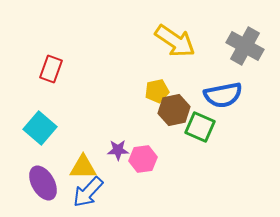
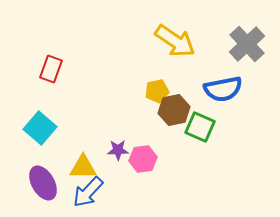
gray cross: moved 2 px right, 2 px up; rotated 18 degrees clockwise
blue semicircle: moved 6 px up
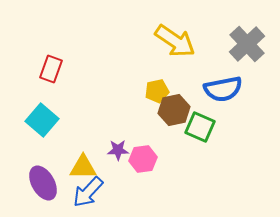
cyan square: moved 2 px right, 8 px up
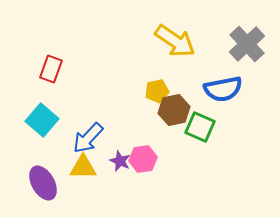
purple star: moved 2 px right, 11 px down; rotated 25 degrees clockwise
blue arrow: moved 54 px up
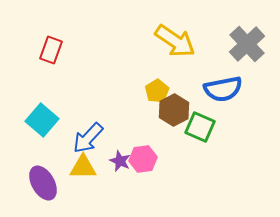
red rectangle: moved 19 px up
yellow pentagon: rotated 20 degrees counterclockwise
brown hexagon: rotated 16 degrees counterclockwise
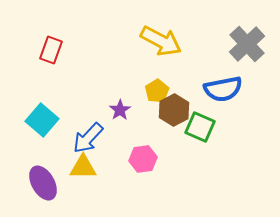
yellow arrow: moved 14 px left; rotated 6 degrees counterclockwise
purple star: moved 51 px up; rotated 15 degrees clockwise
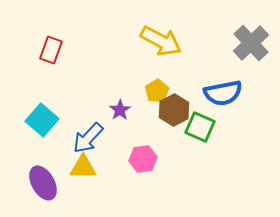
gray cross: moved 4 px right, 1 px up
blue semicircle: moved 4 px down
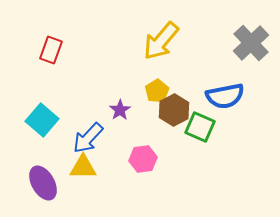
yellow arrow: rotated 102 degrees clockwise
blue semicircle: moved 2 px right, 3 px down
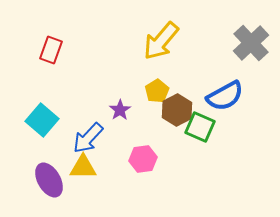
blue semicircle: rotated 18 degrees counterclockwise
brown hexagon: moved 3 px right
purple ellipse: moved 6 px right, 3 px up
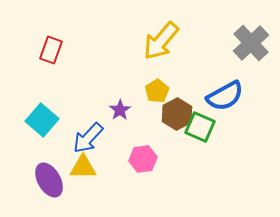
brown hexagon: moved 4 px down
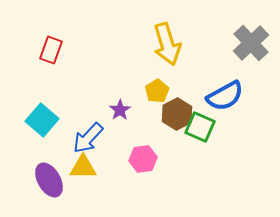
yellow arrow: moved 6 px right, 3 px down; rotated 57 degrees counterclockwise
